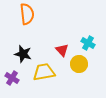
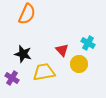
orange semicircle: rotated 30 degrees clockwise
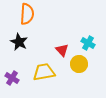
orange semicircle: rotated 20 degrees counterclockwise
black star: moved 4 px left, 12 px up; rotated 12 degrees clockwise
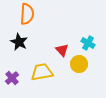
yellow trapezoid: moved 2 px left
purple cross: rotated 16 degrees clockwise
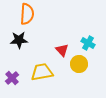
black star: moved 2 px up; rotated 30 degrees counterclockwise
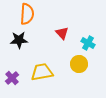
red triangle: moved 17 px up
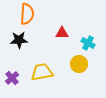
red triangle: rotated 48 degrees counterclockwise
